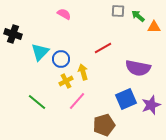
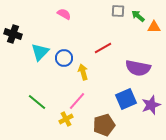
blue circle: moved 3 px right, 1 px up
yellow cross: moved 38 px down
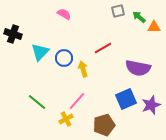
gray square: rotated 16 degrees counterclockwise
green arrow: moved 1 px right, 1 px down
yellow arrow: moved 3 px up
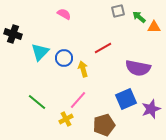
pink line: moved 1 px right, 1 px up
purple star: moved 4 px down
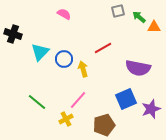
blue circle: moved 1 px down
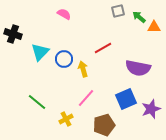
pink line: moved 8 px right, 2 px up
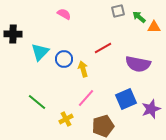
black cross: rotated 18 degrees counterclockwise
purple semicircle: moved 4 px up
brown pentagon: moved 1 px left, 1 px down
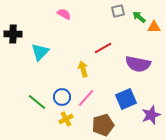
blue circle: moved 2 px left, 38 px down
purple star: moved 6 px down
brown pentagon: moved 1 px up
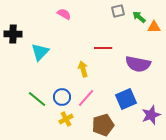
red line: rotated 30 degrees clockwise
green line: moved 3 px up
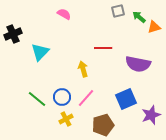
orange triangle: rotated 16 degrees counterclockwise
black cross: rotated 24 degrees counterclockwise
